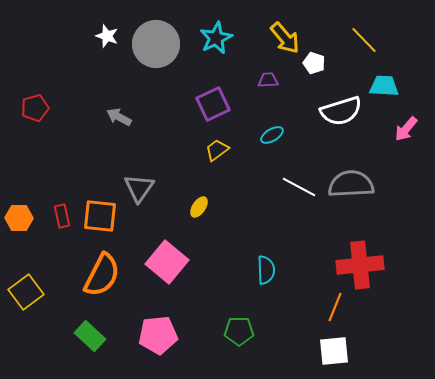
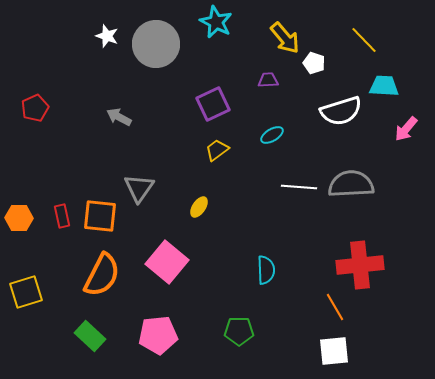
cyan star: moved 16 px up; rotated 20 degrees counterclockwise
red pentagon: rotated 8 degrees counterclockwise
white line: rotated 24 degrees counterclockwise
yellow square: rotated 20 degrees clockwise
orange line: rotated 52 degrees counterclockwise
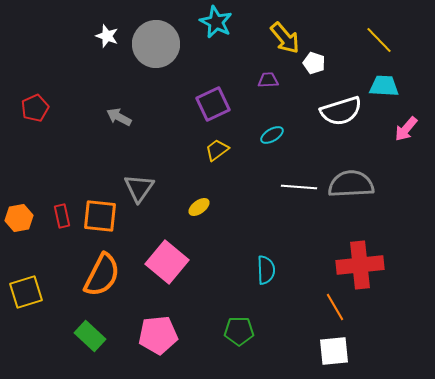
yellow line: moved 15 px right
yellow ellipse: rotated 20 degrees clockwise
orange hexagon: rotated 12 degrees counterclockwise
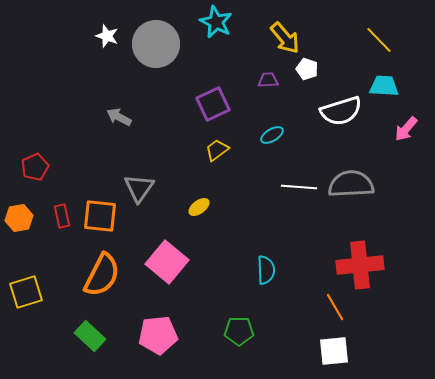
white pentagon: moved 7 px left, 6 px down
red pentagon: moved 59 px down
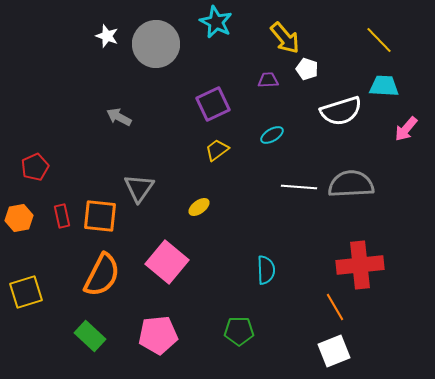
white square: rotated 16 degrees counterclockwise
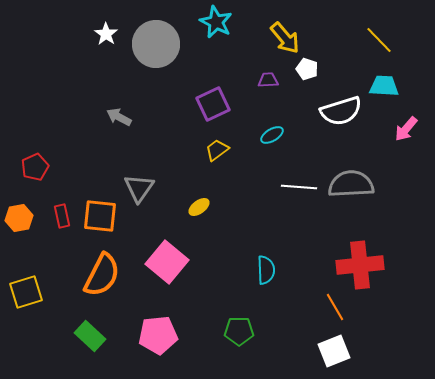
white star: moved 1 px left, 2 px up; rotated 15 degrees clockwise
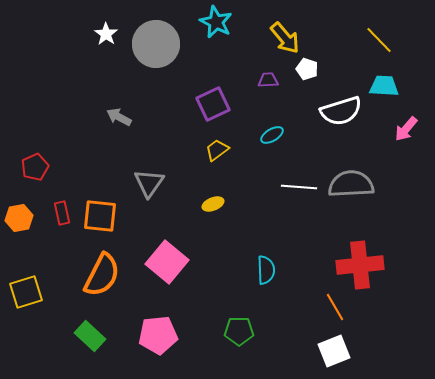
gray triangle: moved 10 px right, 5 px up
yellow ellipse: moved 14 px right, 3 px up; rotated 15 degrees clockwise
red rectangle: moved 3 px up
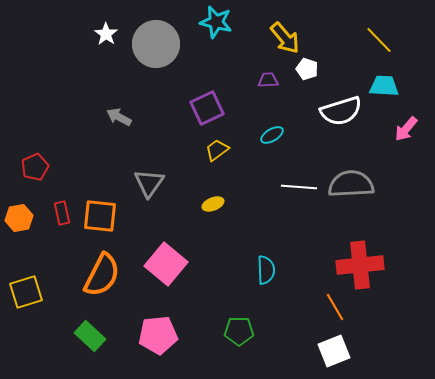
cyan star: rotated 12 degrees counterclockwise
purple square: moved 6 px left, 4 px down
pink square: moved 1 px left, 2 px down
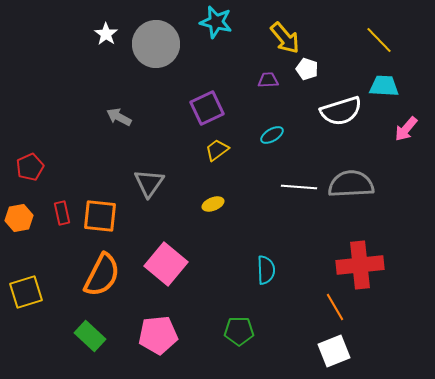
red pentagon: moved 5 px left
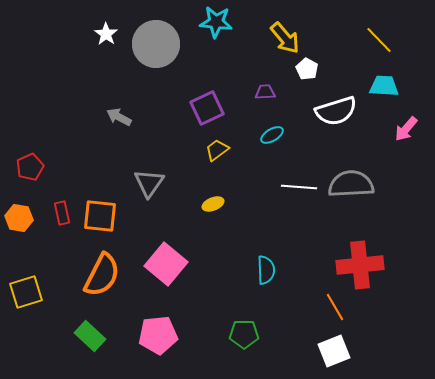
cyan star: rotated 8 degrees counterclockwise
white pentagon: rotated 10 degrees clockwise
purple trapezoid: moved 3 px left, 12 px down
white semicircle: moved 5 px left
orange hexagon: rotated 20 degrees clockwise
green pentagon: moved 5 px right, 3 px down
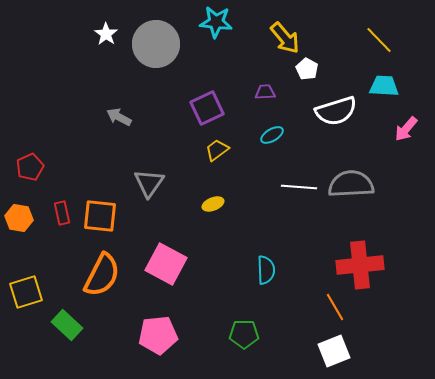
pink square: rotated 12 degrees counterclockwise
green rectangle: moved 23 px left, 11 px up
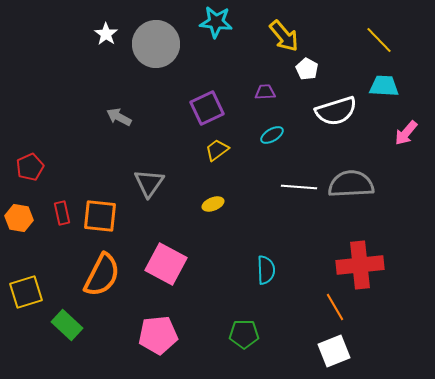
yellow arrow: moved 1 px left, 2 px up
pink arrow: moved 4 px down
